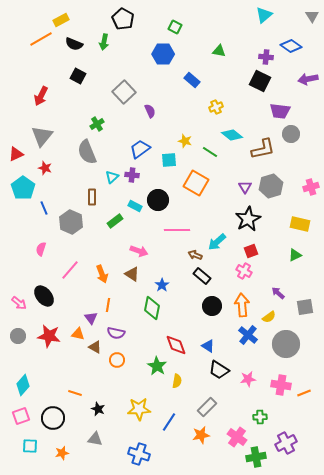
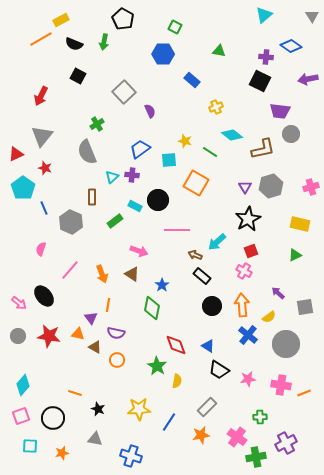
blue cross at (139, 454): moved 8 px left, 2 px down
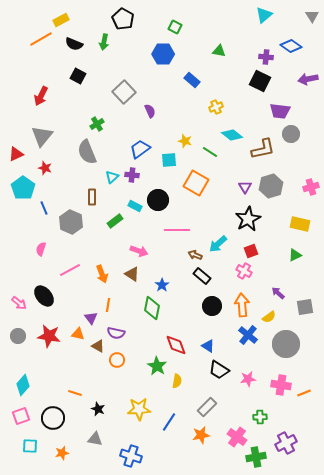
cyan arrow at (217, 242): moved 1 px right, 2 px down
pink line at (70, 270): rotated 20 degrees clockwise
brown triangle at (95, 347): moved 3 px right, 1 px up
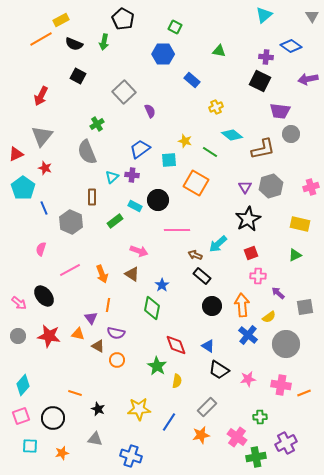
red square at (251, 251): moved 2 px down
pink cross at (244, 271): moved 14 px right, 5 px down; rotated 28 degrees counterclockwise
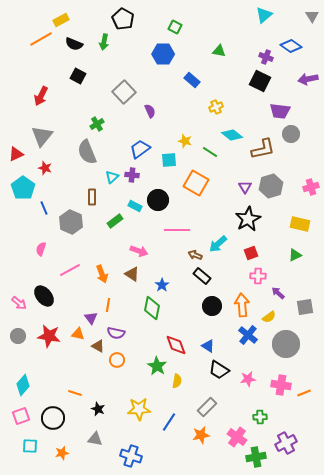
purple cross at (266, 57): rotated 16 degrees clockwise
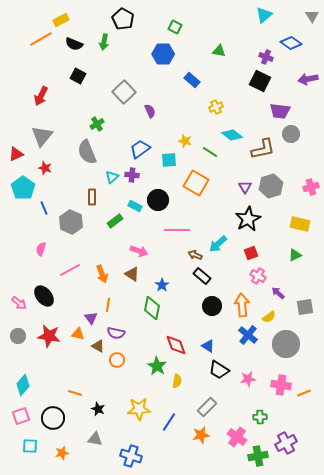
blue diamond at (291, 46): moved 3 px up
pink cross at (258, 276): rotated 28 degrees clockwise
green cross at (256, 457): moved 2 px right, 1 px up
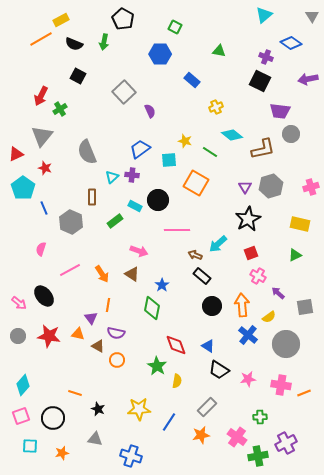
blue hexagon at (163, 54): moved 3 px left
green cross at (97, 124): moved 37 px left, 15 px up
orange arrow at (102, 274): rotated 12 degrees counterclockwise
